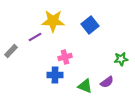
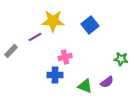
green star: rotated 16 degrees clockwise
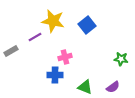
yellow star: rotated 10 degrees clockwise
blue square: moved 3 px left
gray rectangle: rotated 16 degrees clockwise
purple semicircle: moved 6 px right, 5 px down
green triangle: moved 1 px down
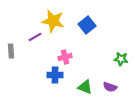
gray rectangle: rotated 64 degrees counterclockwise
purple semicircle: moved 3 px left; rotated 56 degrees clockwise
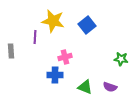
purple line: rotated 56 degrees counterclockwise
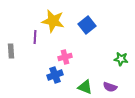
blue cross: rotated 21 degrees counterclockwise
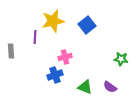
yellow star: rotated 25 degrees counterclockwise
purple semicircle: rotated 16 degrees clockwise
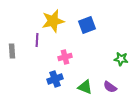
blue square: rotated 18 degrees clockwise
purple line: moved 2 px right, 3 px down
gray rectangle: moved 1 px right
blue cross: moved 4 px down
